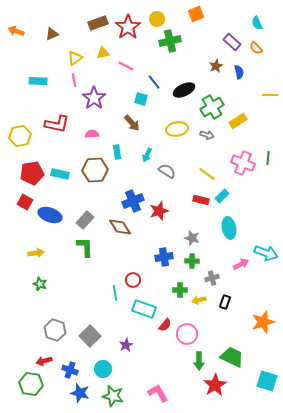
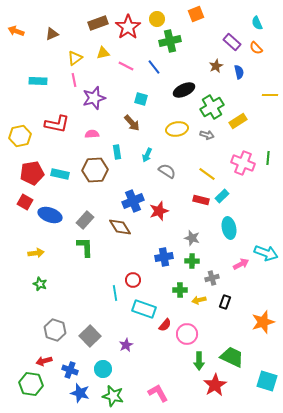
blue line at (154, 82): moved 15 px up
purple star at (94, 98): rotated 20 degrees clockwise
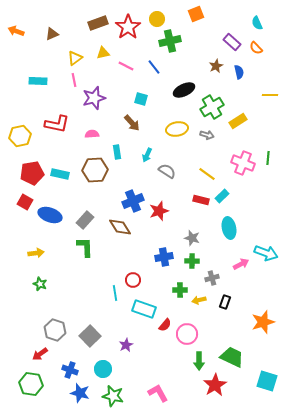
red arrow at (44, 361): moved 4 px left, 7 px up; rotated 21 degrees counterclockwise
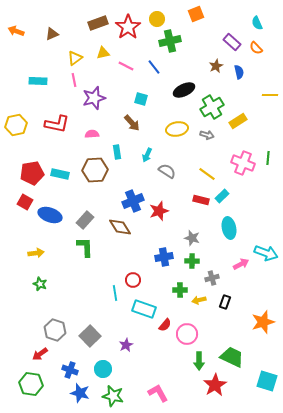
yellow hexagon at (20, 136): moved 4 px left, 11 px up
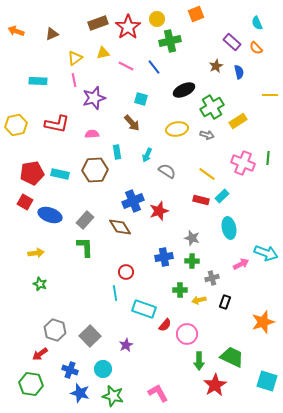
red circle at (133, 280): moved 7 px left, 8 px up
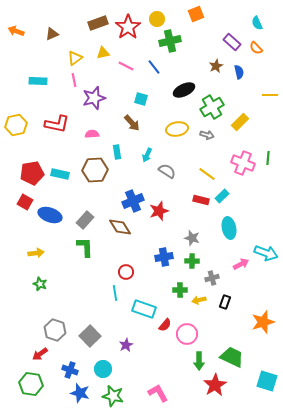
yellow rectangle at (238, 121): moved 2 px right, 1 px down; rotated 12 degrees counterclockwise
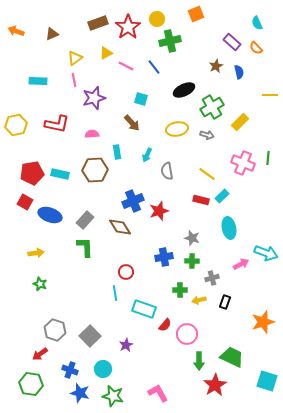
yellow triangle at (103, 53): moved 3 px right; rotated 16 degrees counterclockwise
gray semicircle at (167, 171): rotated 132 degrees counterclockwise
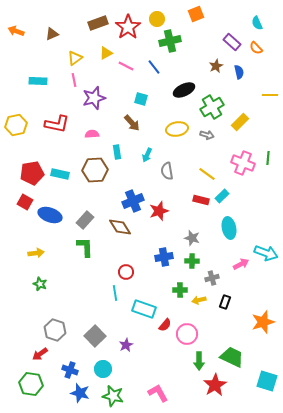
gray square at (90, 336): moved 5 px right
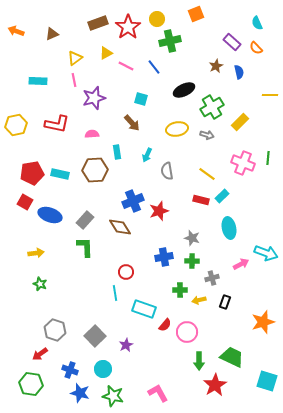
pink circle at (187, 334): moved 2 px up
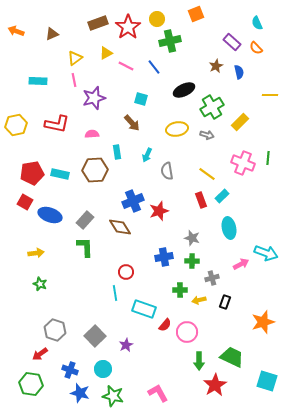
red rectangle at (201, 200): rotated 56 degrees clockwise
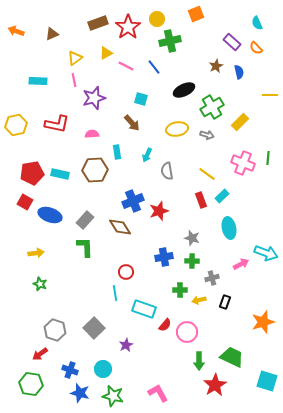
gray square at (95, 336): moved 1 px left, 8 px up
